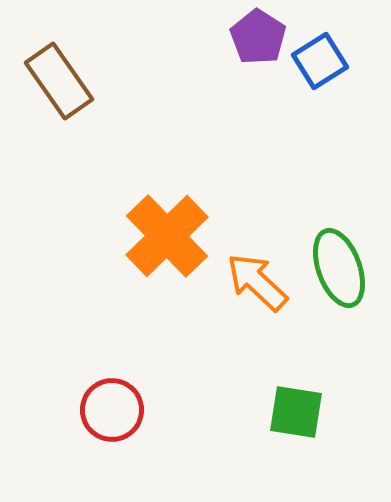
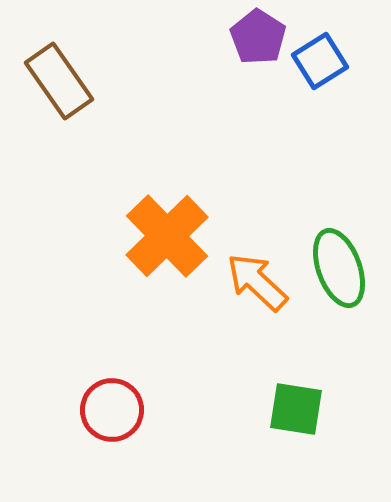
green square: moved 3 px up
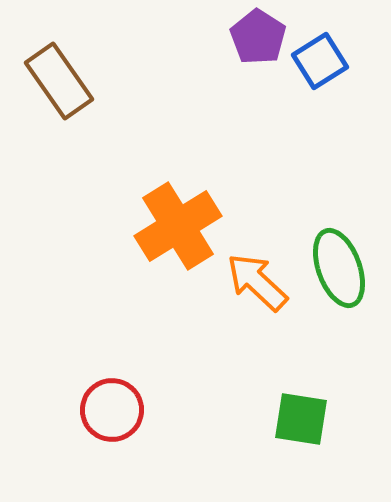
orange cross: moved 11 px right, 10 px up; rotated 12 degrees clockwise
green square: moved 5 px right, 10 px down
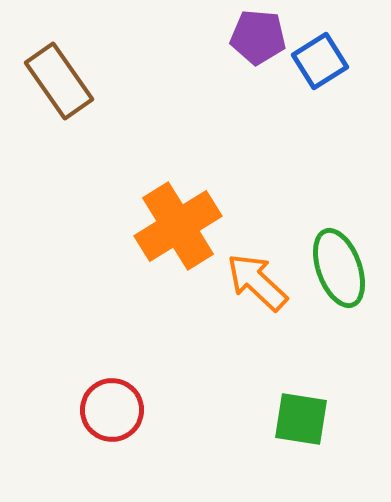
purple pentagon: rotated 28 degrees counterclockwise
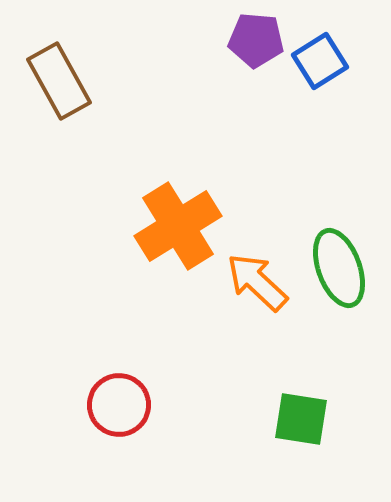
purple pentagon: moved 2 px left, 3 px down
brown rectangle: rotated 6 degrees clockwise
red circle: moved 7 px right, 5 px up
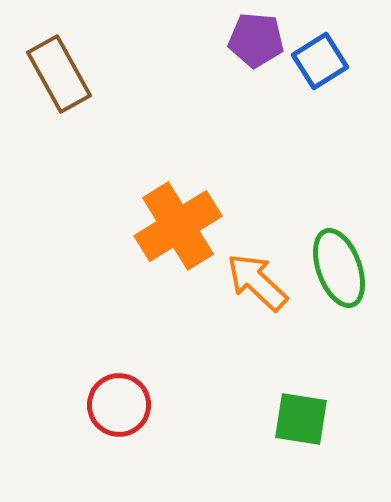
brown rectangle: moved 7 px up
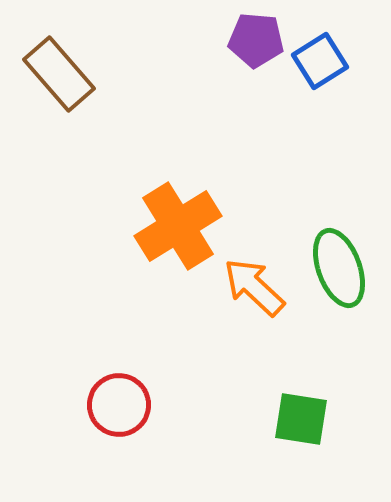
brown rectangle: rotated 12 degrees counterclockwise
orange arrow: moved 3 px left, 5 px down
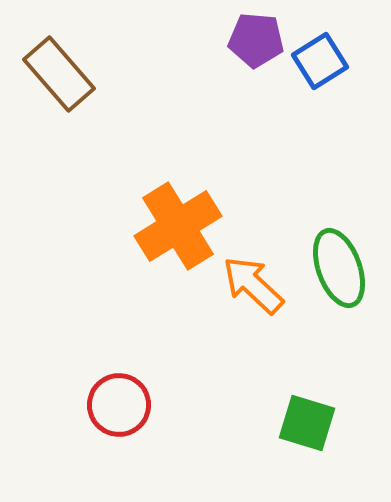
orange arrow: moved 1 px left, 2 px up
green square: moved 6 px right, 4 px down; rotated 8 degrees clockwise
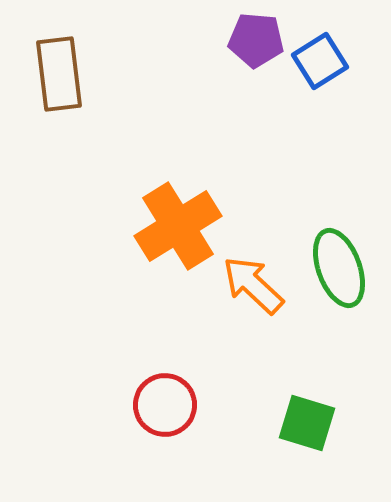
brown rectangle: rotated 34 degrees clockwise
red circle: moved 46 px right
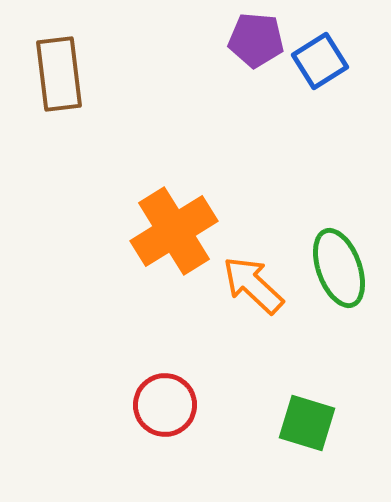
orange cross: moved 4 px left, 5 px down
